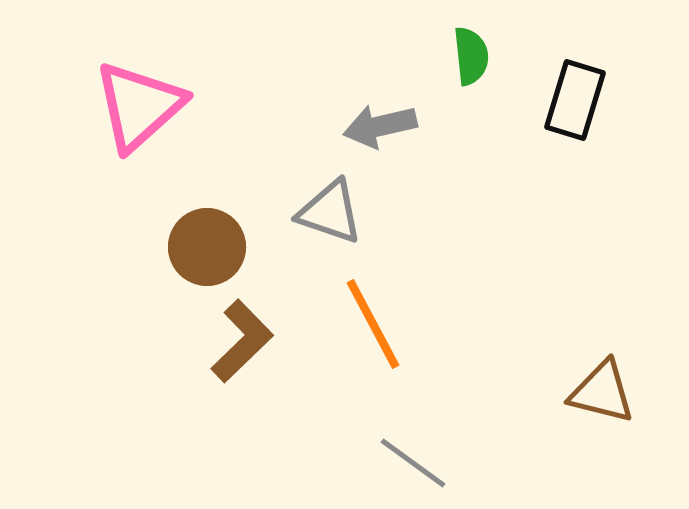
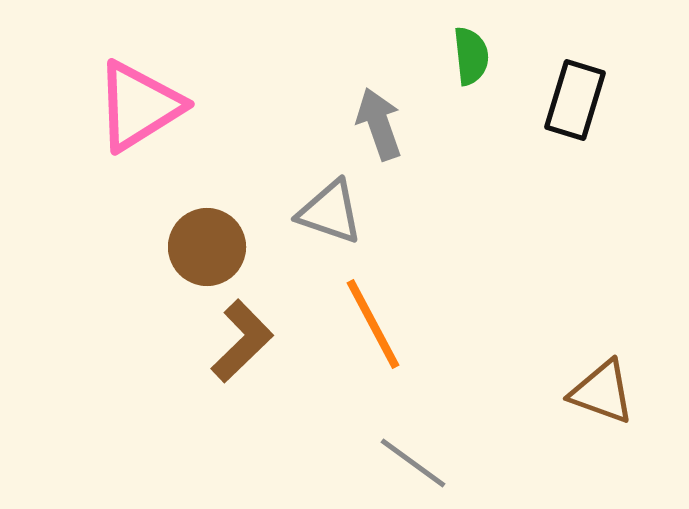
pink triangle: rotated 10 degrees clockwise
gray arrow: moved 1 px left, 2 px up; rotated 84 degrees clockwise
brown triangle: rotated 6 degrees clockwise
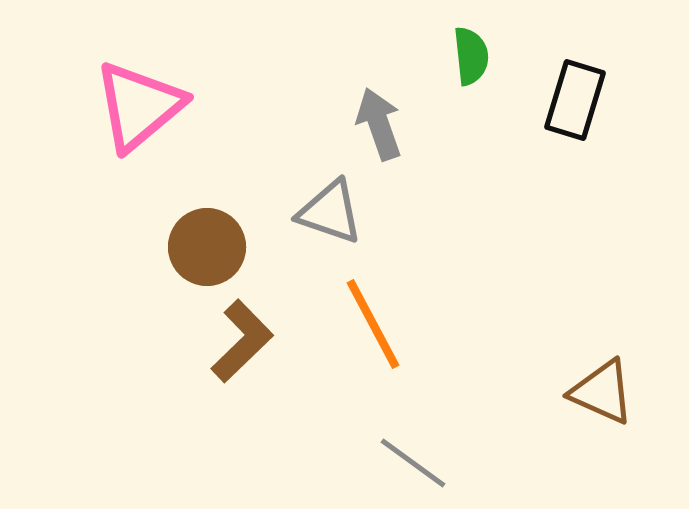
pink triangle: rotated 8 degrees counterclockwise
brown triangle: rotated 4 degrees clockwise
